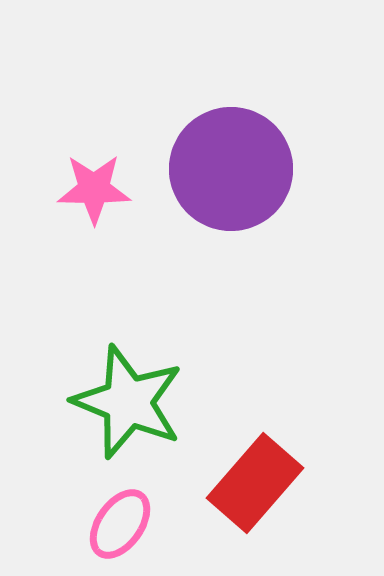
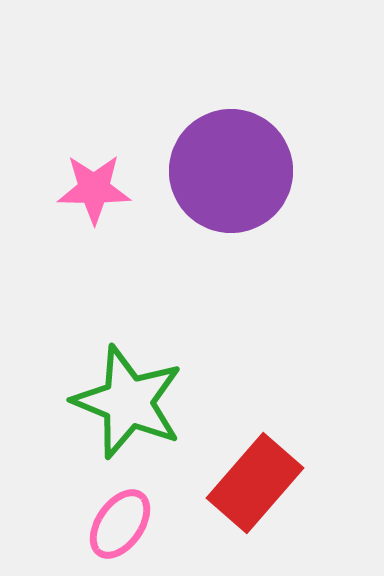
purple circle: moved 2 px down
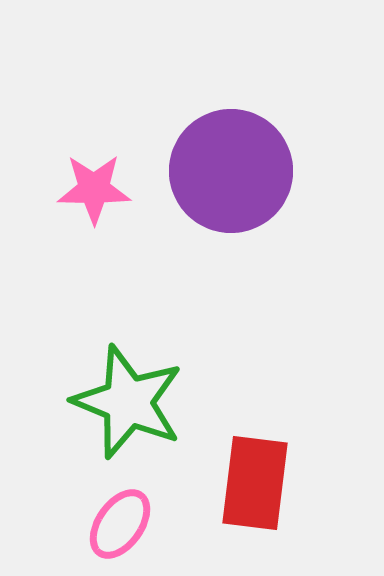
red rectangle: rotated 34 degrees counterclockwise
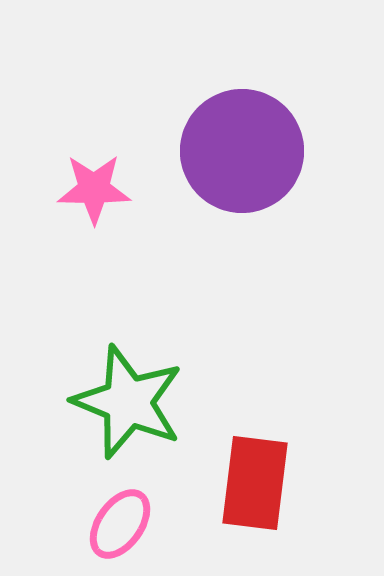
purple circle: moved 11 px right, 20 px up
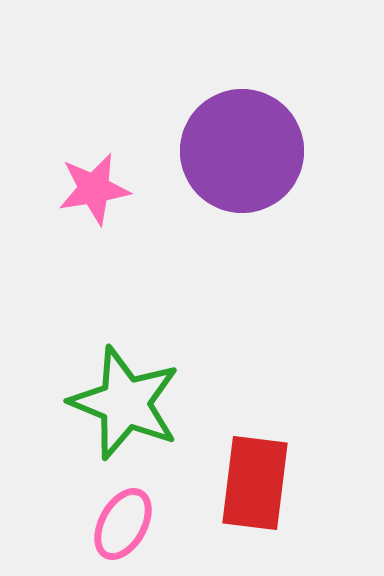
pink star: rotated 10 degrees counterclockwise
green star: moved 3 px left, 1 px down
pink ellipse: moved 3 px right; rotated 6 degrees counterclockwise
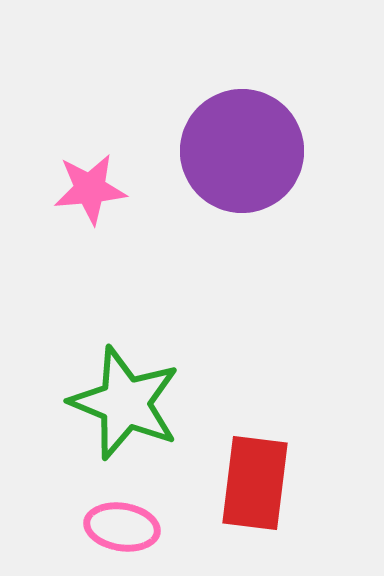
pink star: moved 4 px left; rotated 4 degrees clockwise
pink ellipse: moved 1 px left, 3 px down; rotated 70 degrees clockwise
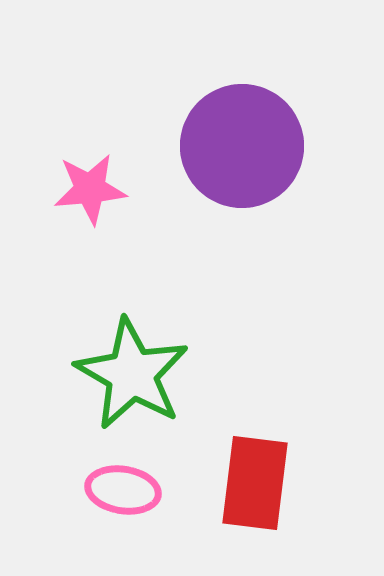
purple circle: moved 5 px up
green star: moved 7 px right, 29 px up; rotated 8 degrees clockwise
pink ellipse: moved 1 px right, 37 px up
